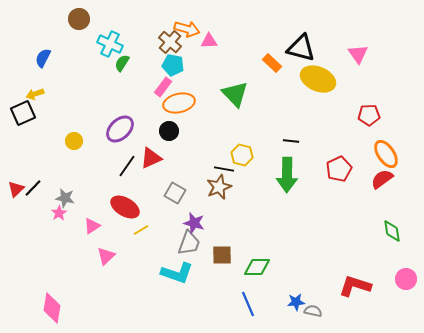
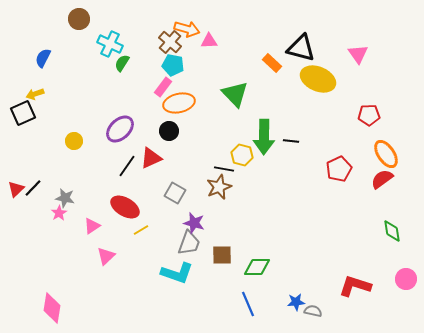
green arrow at (287, 175): moved 23 px left, 38 px up
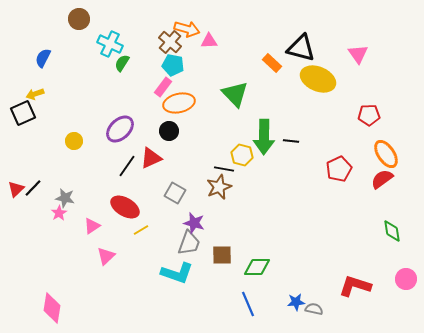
gray semicircle at (313, 311): moved 1 px right, 2 px up
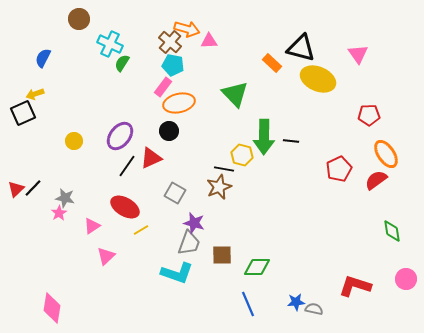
purple ellipse at (120, 129): moved 7 px down; rotated 8 degrees counterclockwise
red semicircle at (382, 179): moved 6 px left, 1 px down
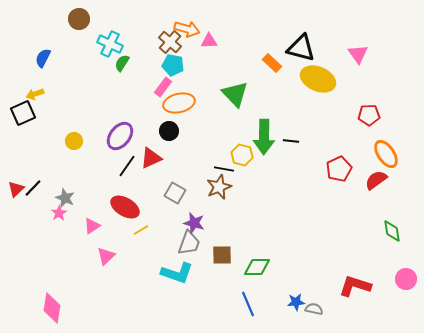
gray star at (65, 198): rotated 12 degrees clockwise
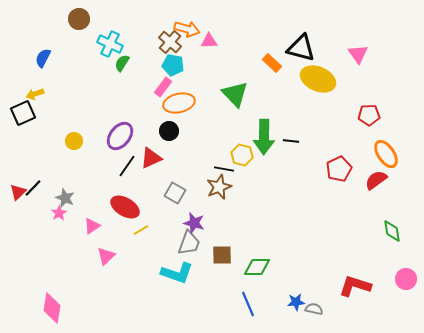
red triangle at (16, 189): moved 2 px right, 3 px down
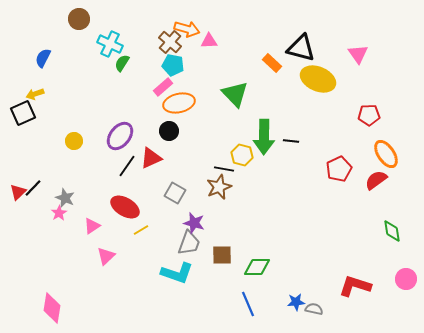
pink rectangle at (163, 87): rotated 12 degrees clockwise
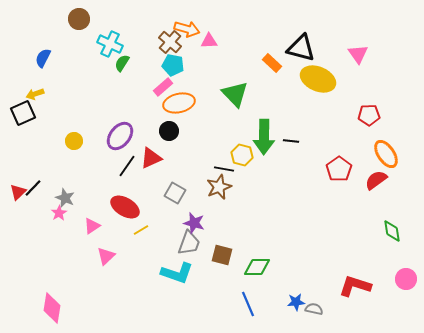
red pentagon at (339, 169): rotated 10 degrees counterclockwise
brown square at (222, 255): rotated 15 degrees clockwise
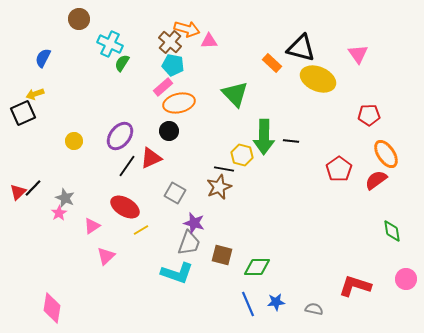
blue star at (296, 302): moved 20 px left
